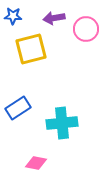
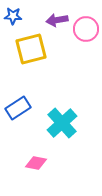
purple arrow: moved 3 px right, 2 px down
cyan cross: rotated 36 degrees counterclockwise
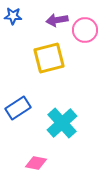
pink circle: moved 1 px left, 1 px down
yellow square: moved 18 px right, 9 px down
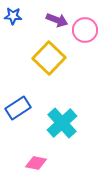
purple arrow: rotated 150 degrees counterclockwise
yellow square: rotated 32 degrees counterclockwise
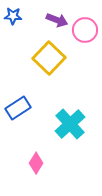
cyan cross: moved 8 px right, 1 px down
pink diamond: rotated 70 degrees counterclockwise
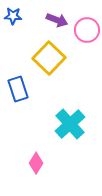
pink circle: moved 2 px right
blue rectangle: moved 19 px up; rotated 75 degrees counterclockwise
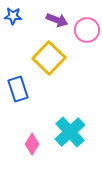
cyan cross: moved 8 px down
pink diamond: moved 4 px left, 19 px up
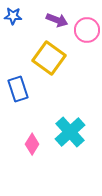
yellow square: rotated 8 degrees counterclockwise
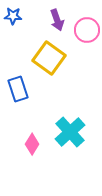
purple arrow: rotated 50 degrees clockwise
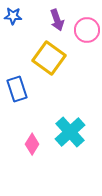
blue rectangle: moved 1 px left
